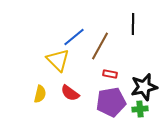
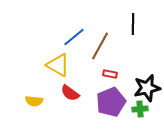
yellow triangle: moved 5 px down; rotated 15 degrees counterclockwise
black star: moved 3 px right, 1 px down
yellow semicircle: moved 6 px left, 7 px down; rotated 84 degrees clockwise
purple pentagon: rotated 12 degrees counterclockwise
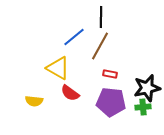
black line: moved 32 px left, 7 px up
yellow triangle: moved 3 px down
purple pentagon: rotated 28 degrees clockwise
green cross: moved 3 px right, 2 px up
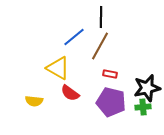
purple pentagon: rotated 8 degrees clockwise
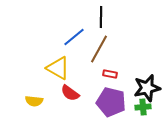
brown line: moved 1 px left, 3 px down
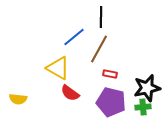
yellow semicircle: moved 16 px left, 2 px up
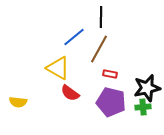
yellow semicircle: moved 3 px down
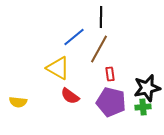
red rectangle: rotated 72 degrees clockwise
red semicircle: moved 3 px down
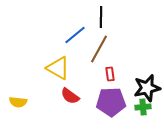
blue line: moved 1 px right, 2 px up
purple pentagon: rotated 16 degrees counterclockwise
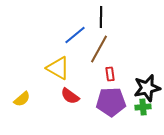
yellow semicircle: moved 4 px right, 3 px up; rotated 48 degrees counterclockwise
